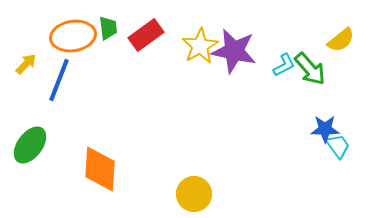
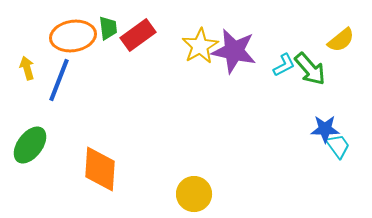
red rectangle: moved 8 px left
yellow arrow: moved 1 px right, 4 px down; rotated 60 degrees counterclockwise
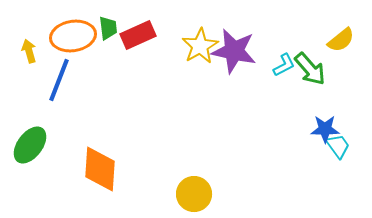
red rectangle: rotated 12 degrees clockwise
yellow arrow: moved 2 px right, 17 px up
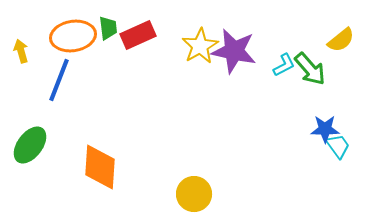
yellow arrow: moved 8 px left
orange diamond: moved 2 px up
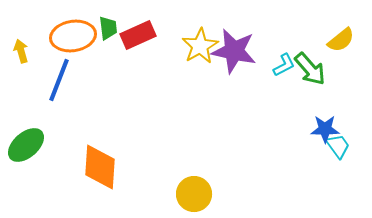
green ellipse: moved 4 px left; rotated 12 degrees clockwise
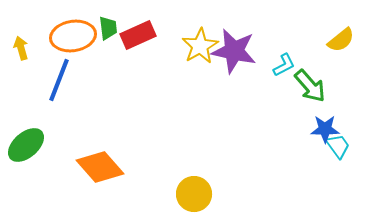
yellow arrow: moved 3 px up
green arrow: moved 17 px down
orange diamond: rotated 45 degrees counterclockwise
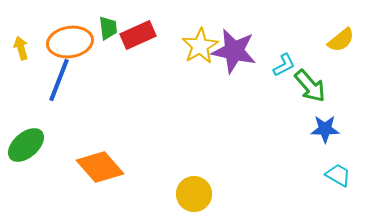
orange ellipse: moved 3 px left, 6 px down
cyan trapezoid: moved 29 px down; rotated 24 degrees counterclockwise
